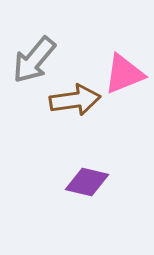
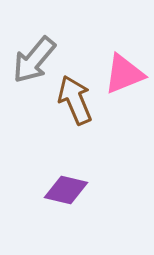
brown arrow: rotated 105 degrees counterclockwise
purple diamond: moved 21 px left, 8 px down
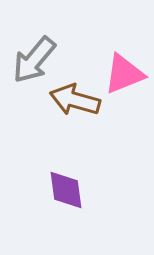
brown arrow: rotated 51 degrees counterclockwise
purple diamond: rotated 69 degrees clockwise
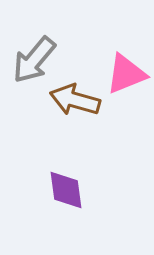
pink triangle: moved 2 px right
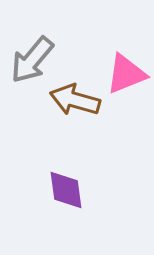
gray arrow: moved 2 px left
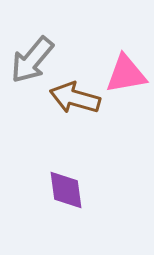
pink triangle: rotated 12 degrees clockwise
brown arrow: moved 2 px up
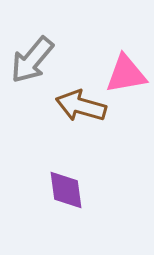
brown arrow: moved 6 px right, 8 px down
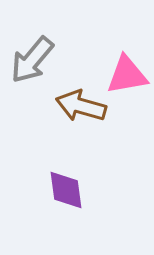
pink triangle: moved 1 px right, 1 px down
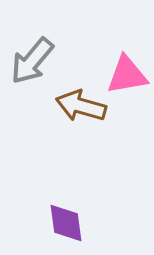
gray arrow: moved 1 px down
purple diamond: moved 33 px down
